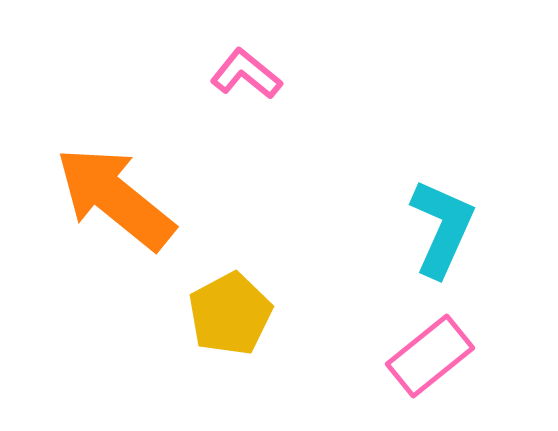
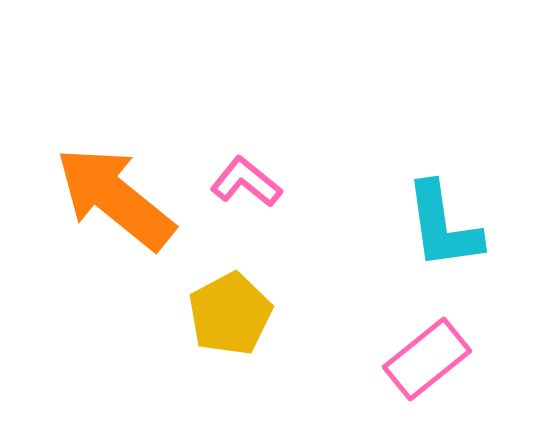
pink L-shape: moved 108 px down
cyan L-shape: moved 1 px right, 2 px up; rotated 148 degrees clockwise
pink rectangle: moved 3 px left, 3 px down
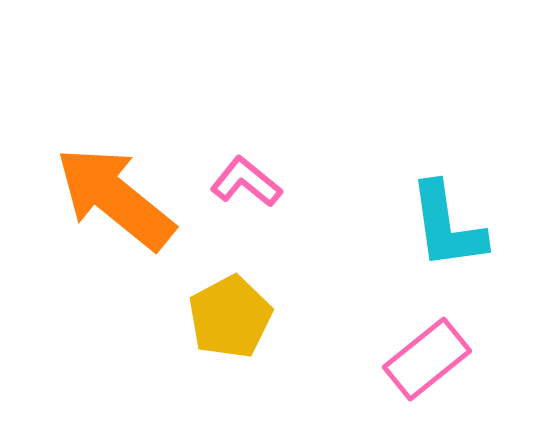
cyan L-shape: moved 4 px right
yellow pentagon: moved 3 px down
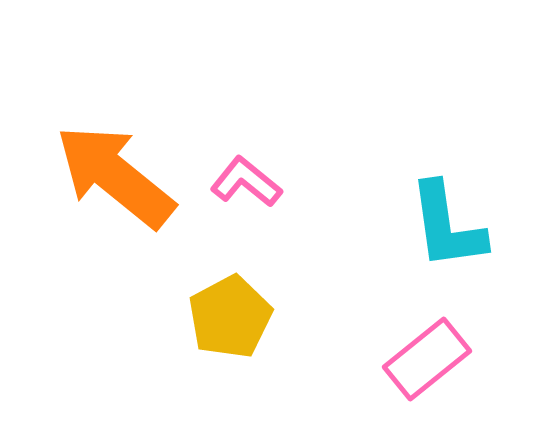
orange arrow: moved 22 px up
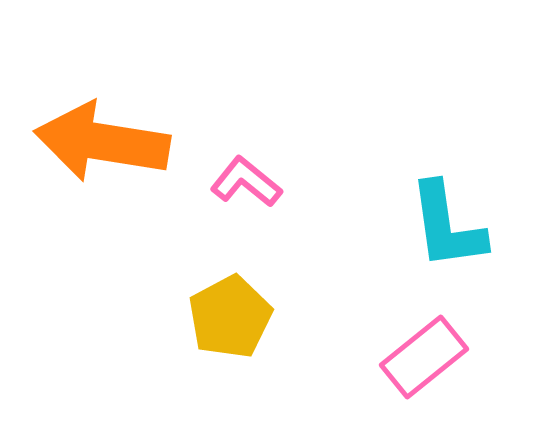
orange arrow: moved 13 px left, 34 px up; rotated 30 degrees counterclockwise
pink rectangle: moved 3 px left, 2 px up
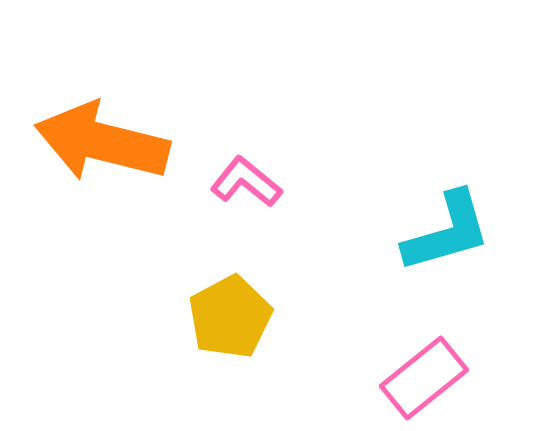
orange arrow: rotated 5 degrees clockwise
cyan L-shape: moved 6 px down; rotated 98 degrees counterclockwise
pink rectangle: moved 21 px down
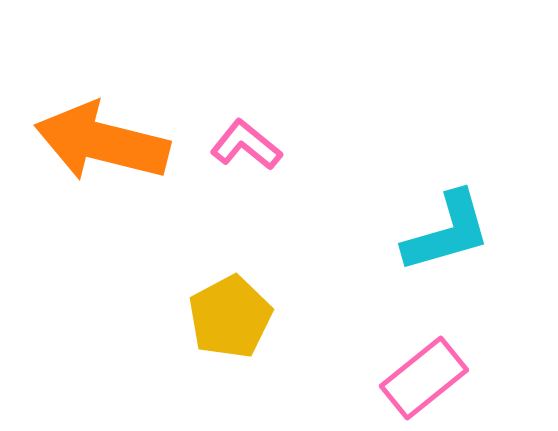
pink L-shape: moved 37 px up
